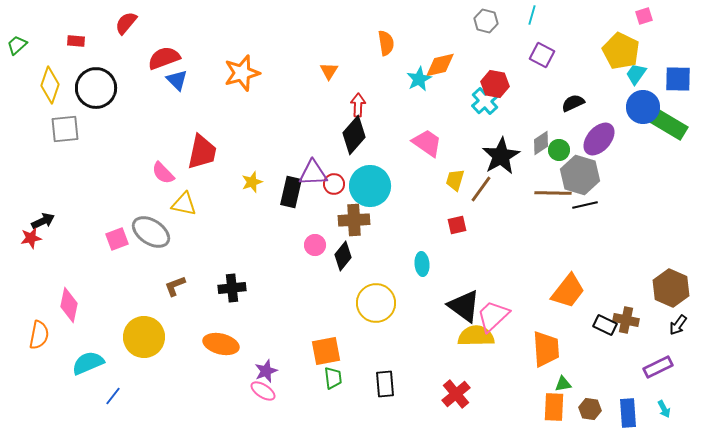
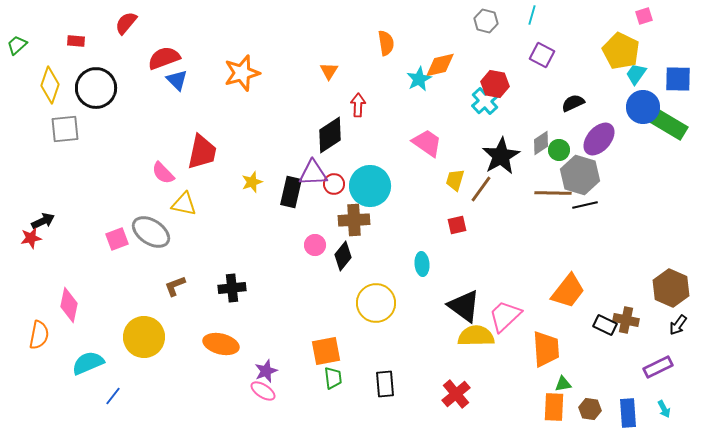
black diamond at (354, 135): moved 24 px left; rotated 15 degrees clockwise
pink trapezoid at (493, 316): moved 12 px right
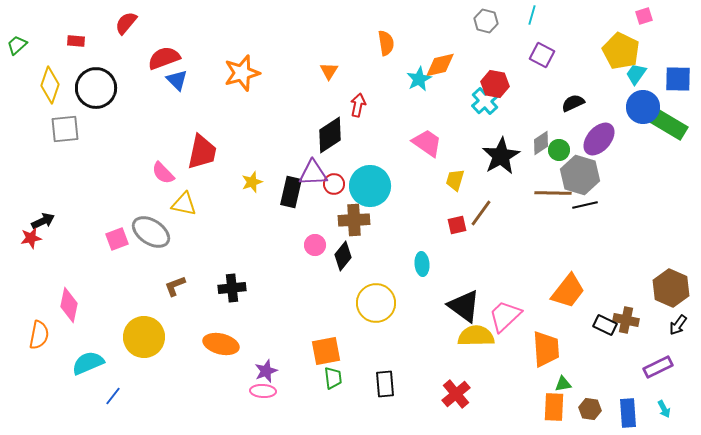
red arrow at (358, 105): rotated 10 degrees clockwise
brown line at (481, 189): moved 24 px down
pink ellipse at (263, 391): rotated 30 degrees counterclockwise
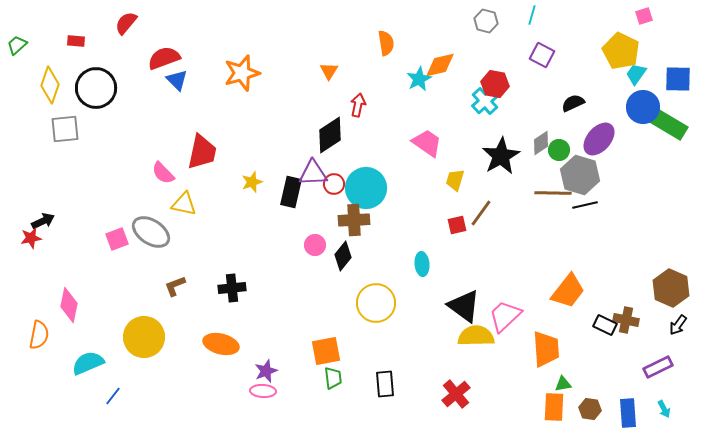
cyan circle at (370, 186): moved 4 px left, 2 px down
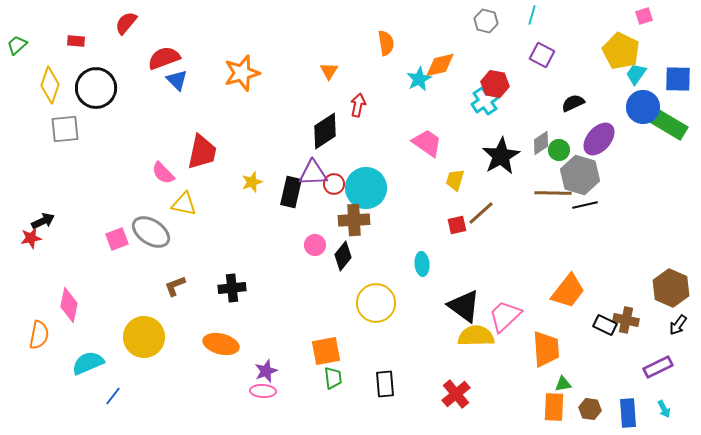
cyan cross at (485, 101): rotated 8 degrees clockwise
black diamond at (330, 135): moved 5 px left, 4 px up
brown line at (481, 213): rotated 12 degrees clockwise
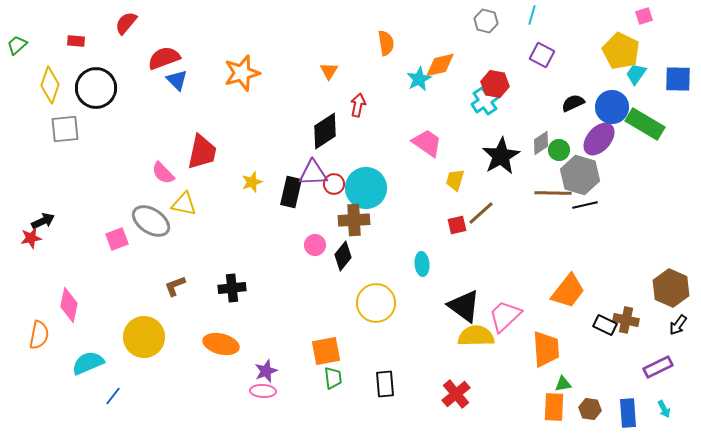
blue circle at (643, 107): moved 31 px left
green rectangle at (668, 124): moved 23 px left
gray ellipse at (151, 232): moved 11 px up
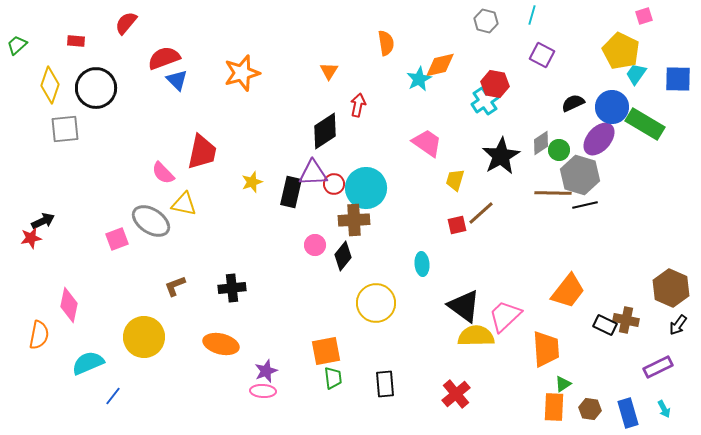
green triangle at (563, 384): rotated 24 degrees counterclockwise
blue rectangle at (628, 413): rotated 12 degrees counterclockwise
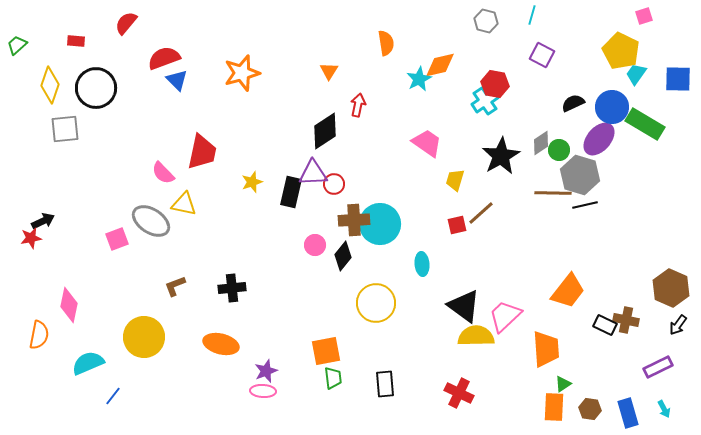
cyan circle at (366, 188): moved 14 px right, 36 px down
red cross at (456, 394): moved 3 px right, 1 px up; rotated 24 degrees counterclockwise
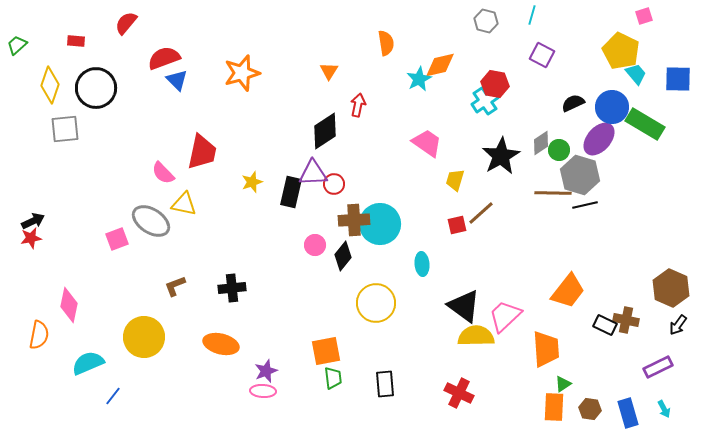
cyan trapezoid at (636, 74): rotated 105 degrees clockwise
black arrow at (43, 221): moved 10 px left
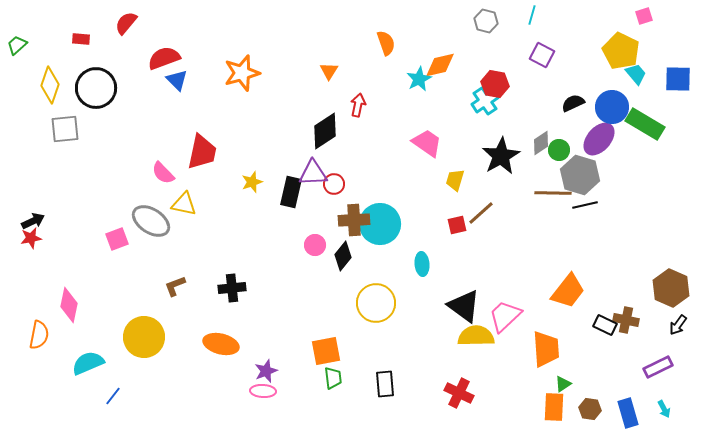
red rectangle at (76, 41): moved 5 px right, 2 px up
orange semicircle at (386, 43): rotated 10 degrees counterclockwise
